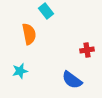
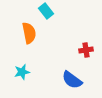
orange semicircle: moved 1 px up
red cross: moved 1 px left
cyan star: moved 2 px right, 1 px down
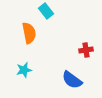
cyan star: moved 2 px right, 2 px up
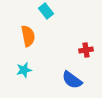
orange semicircle: moved 1 px left, 3 px down
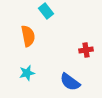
cyan star: moved 3 px right, 3 px down
blue semicircle: moved 2 px left, 2 px down
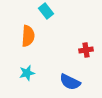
orange semicircle: rotated 15 degrees clockwise
blue semicircle: rotated 10 degrees counterclockwise
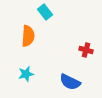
cyan rectangle: moved 1 px left, 1 px down
red cross: rotated 24 degrees clockwise
cyan star: moved 1 px left, 1 px down
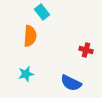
cyan rectangle: moved 3 px left
orange semicircle: moved 2 px right
blue semicircle: moved 1 px right, 1 px down
